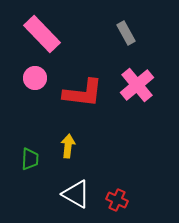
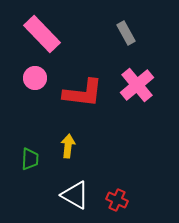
white triangle: moved 1 px left, 1 px down
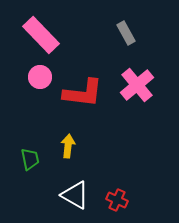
pink rectangle: moved 1 px left, 1 px down
pink circle: moved 5 px right, 1 px up
green trapezoid: rotated 15 degrees counterclockwise
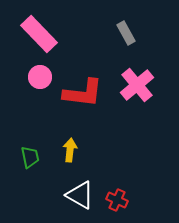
pink rectangle: moved 2 px left, 1 px up
yellow arrow: moved 2 px right, 4 px down
green trapezoid: moved 2 px up
white triangle: moved 5 px right
